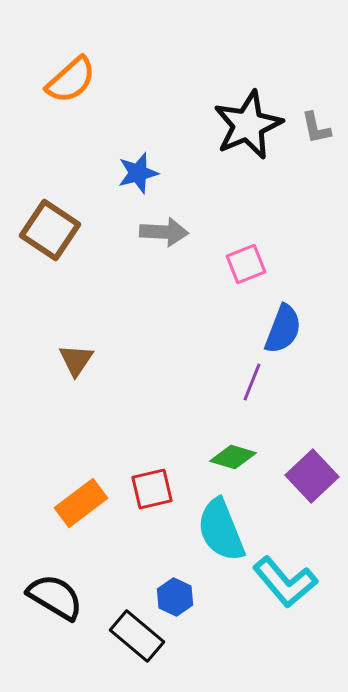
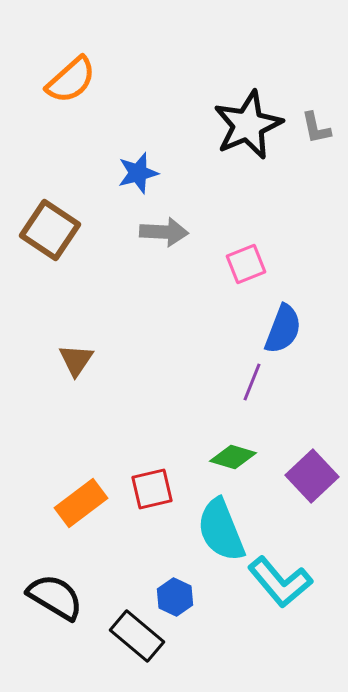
cyan L-shape: moved 5 px left
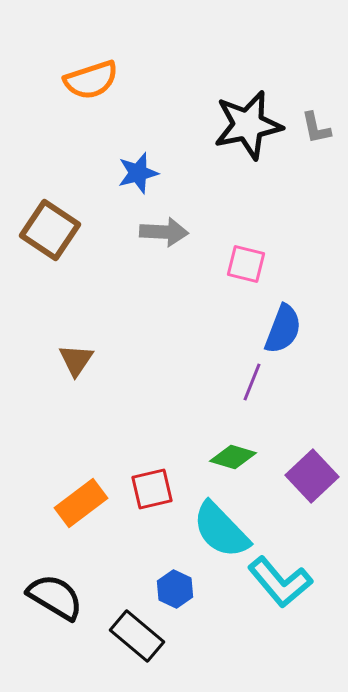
orange semicircle: moved 20 px right; rotated 24 degrees clockwise
black star: rotated 12 degrees clockwise
pink square: rotated 36 degrees clockwise
cyan semicircle: rotated 22 degrees counterclockwise
blue hexagon: moved 8 px up
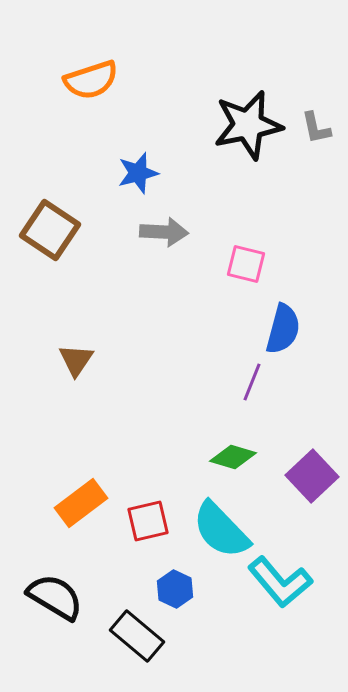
blue semicircle: rotated 6 degrees counterclockwise
red square: moved 4 px left, 32 px down
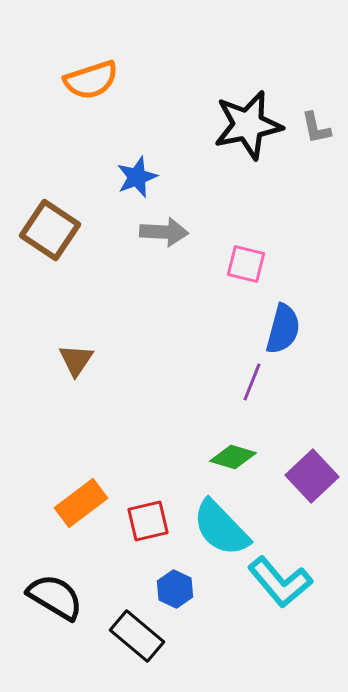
blue star: moved 1 px left, 4 px down; rotated 6 degrees counterclockwise
cyan semicircle: moved 2 px up
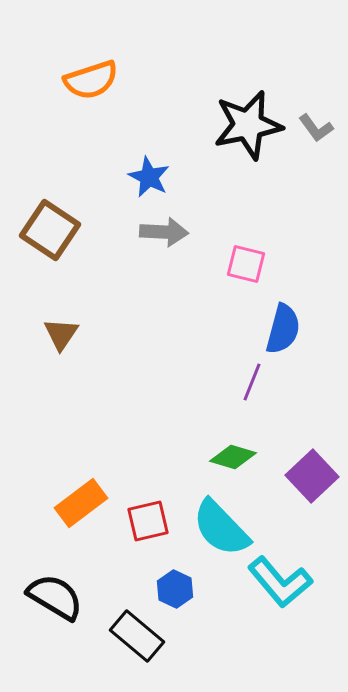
gray L-shape: rotated 24 degrees counterclockwise
blue star: moved 12 px right; rotated 24 degrees counterclockwise
brown triangle: moved 15 px left, 26 px up
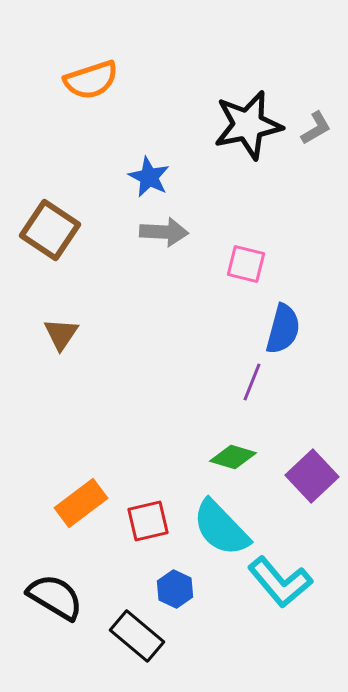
gray L-shape: rotated 84 degrees counterclockwise
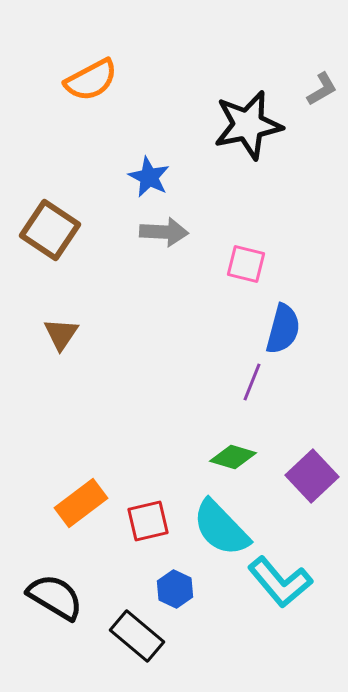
orange semicircle: rotated 10 degrees counterclockwise
gray L-shape: moved 6 px right, 39 px up
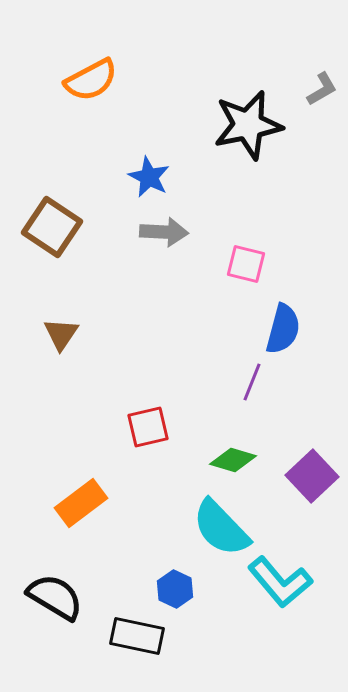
brown square: moved 2 px right, 3 px up
green diamond: moved 3 px down
red square: moved 94 px up
black rectangle: rotated 28 degrees counterclockwise
